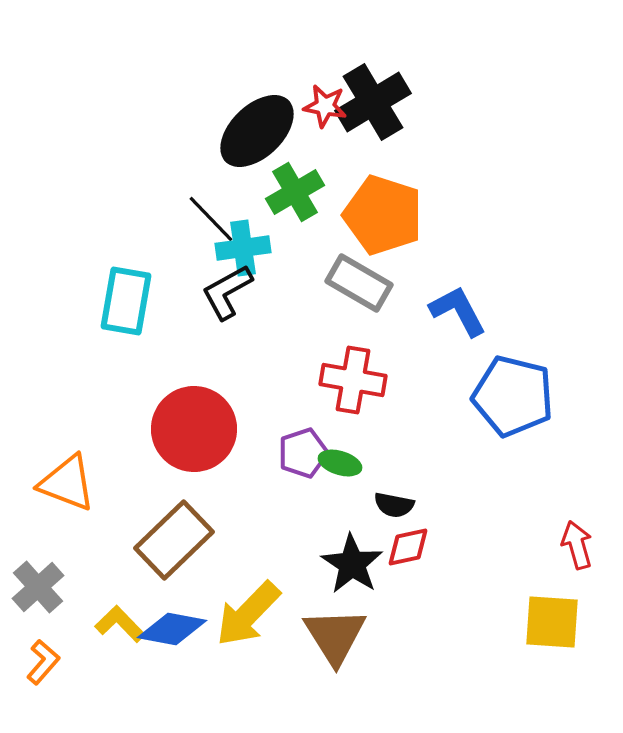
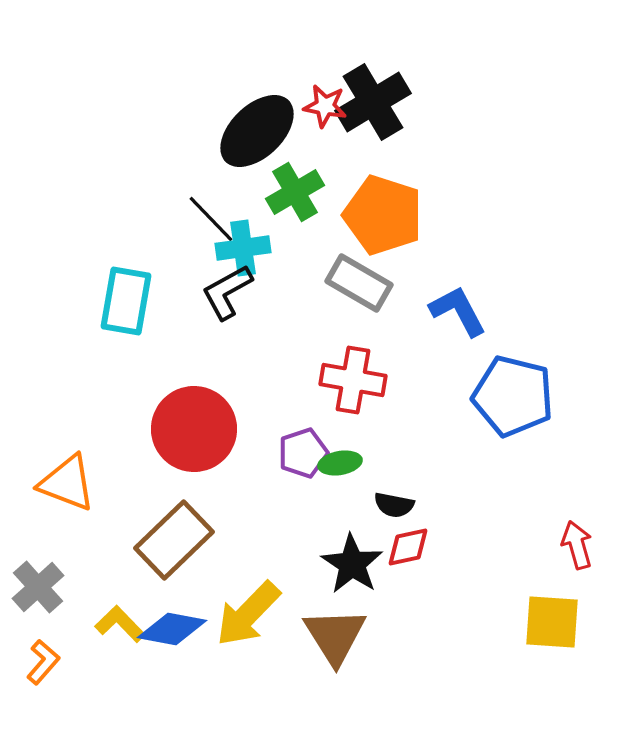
green ellipse: rotated 27 degrees counterclockwise
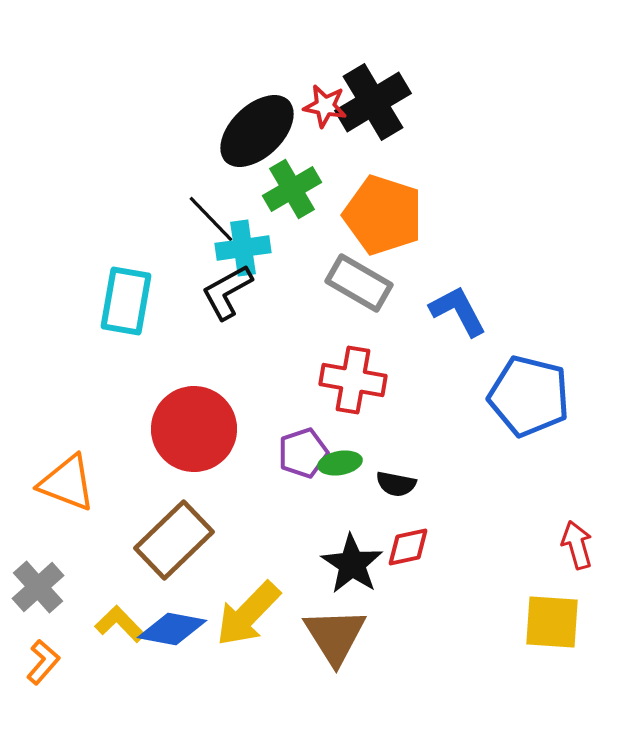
green cross: moved 3 px left, 3 px up
blue pentagon: moved 16 px right
black semicircle: moved 2 px right, 21 px up
